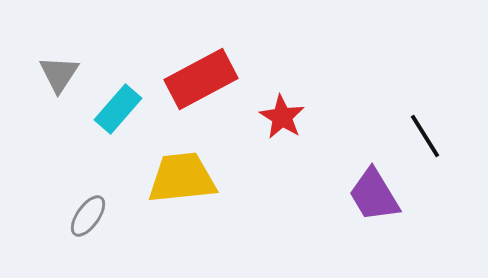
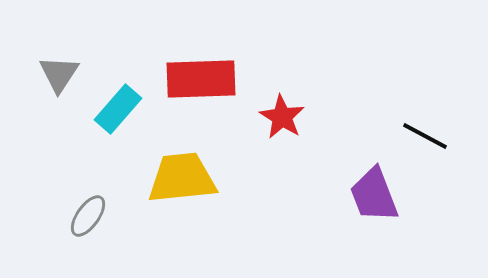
red rectangle: rotated 26 degrees clockwise
black line: rotated 30 degrees counterclockwise
purple trapezoid: rotated 10 degrees clockwise
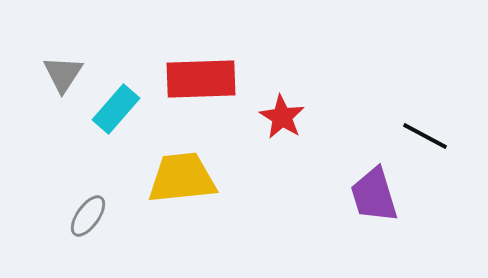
gray triangle: moved 4 px right
cyan rectangle: moved 2 px left
purple trapezoid: rotated 4 degrees clockwise
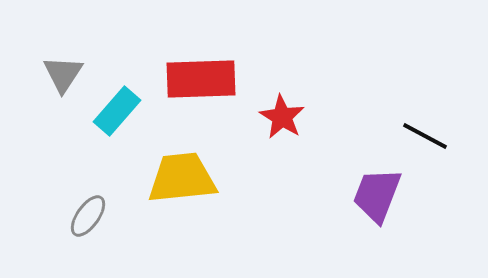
cyan rectangle: moved 1 px right, 2 px down
purple trapezoid: moved 3 px right; rotated 38 degrees clockwise
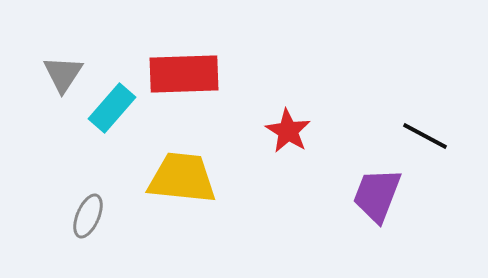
red rectangle: moved 17 px left, 5 px up
cyan rectangle: moved 5 px left, 3 px up
red star: moved 6 px right, 14 px down
yellow trapezoid: rotated 12 degrees clockwise
gray ellipse: rotated 12 degrees counterclockwise
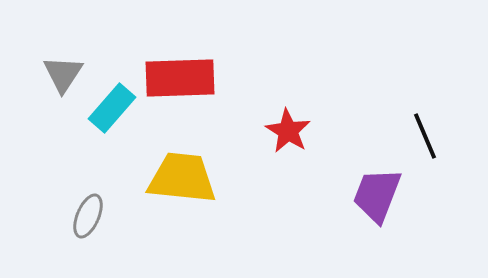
red rectangle: moved 4 px left, 4 px down
black line: rotated 39 degrees clockwise
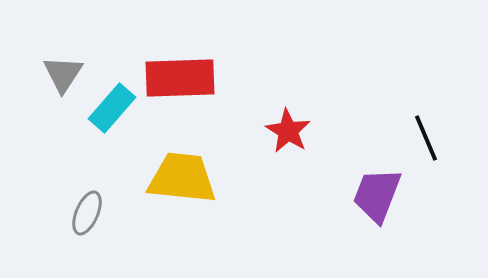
black line: moved 1 px right, 2 px down
gray ellipse: moved 1 px left, 3 px up
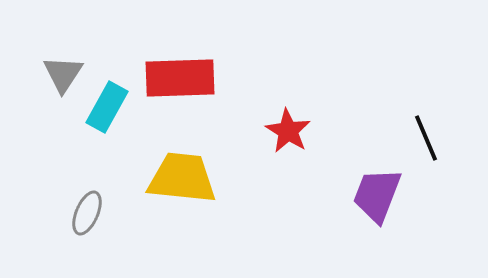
cyan rectangle: moved 5 px left, 1 px up; rotated 12 degrees counterclockwise
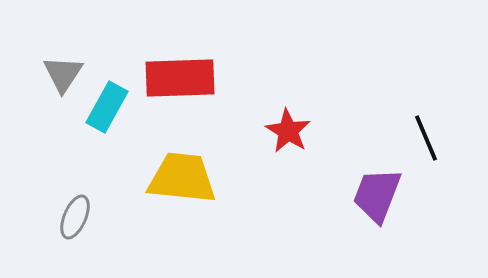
gray ellipse: moved 12 px left, 4 px down
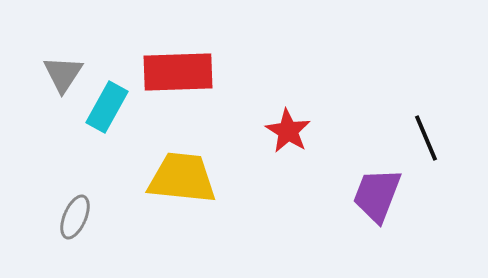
red rectangle: moved 2 px left, 6 px up
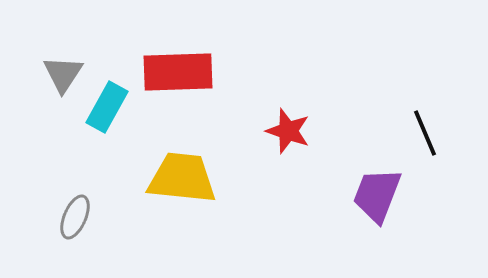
red star: rotated 12 degrees counterclockwise
black line: moved 1 px left, 5 px up
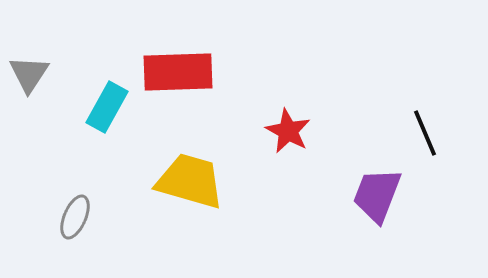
gray triangle: moved 34 px left
red star: rotated 9 degrees clockwise
yellow trapezoid: moved 8 px right, 3 px down; rotated 10 degrees clockwise
